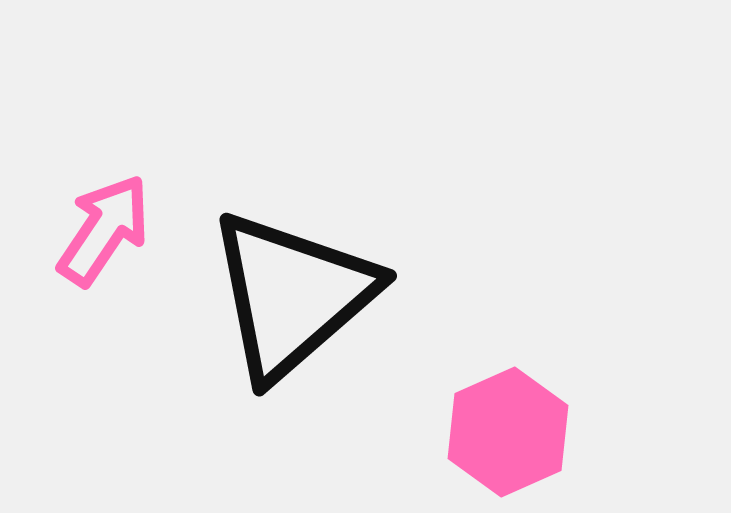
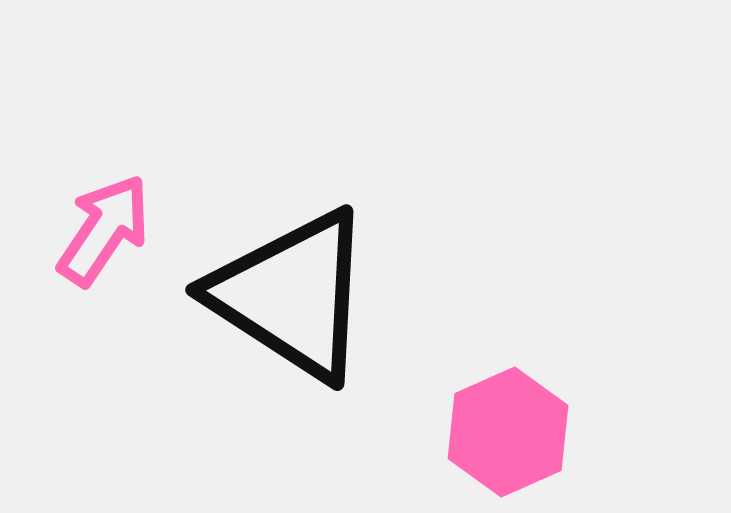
black triangle: rotated 46 degrees counterclockwise
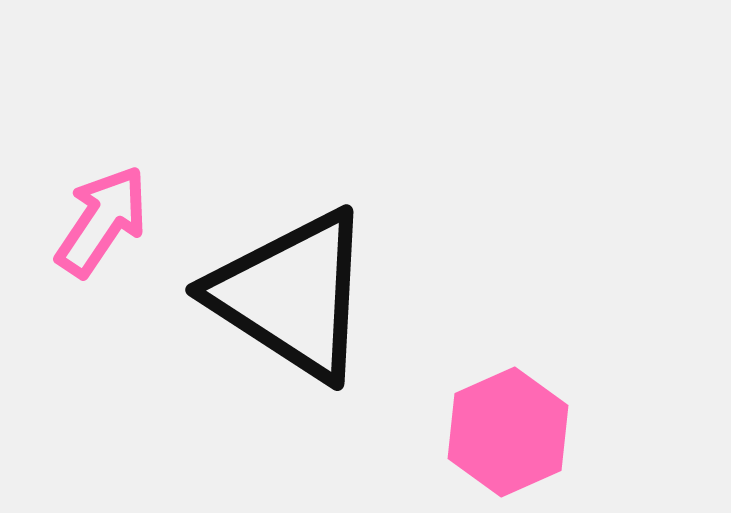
pink arrow: moved 2 px left, 9 px up
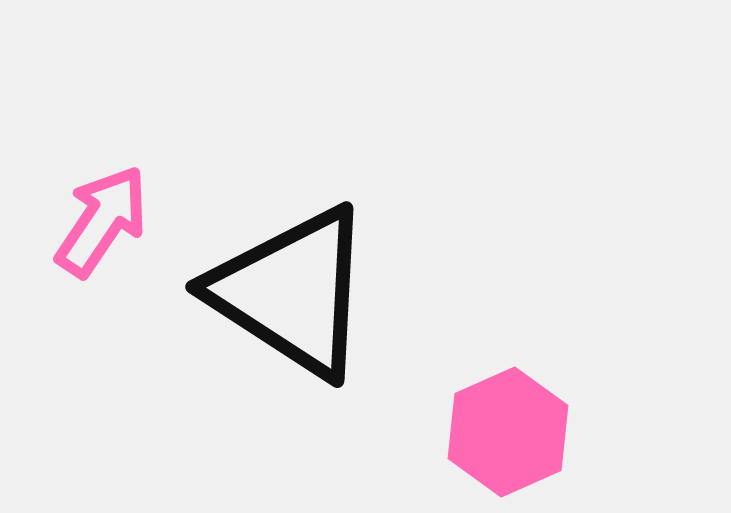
black triangle: moved 3 px up
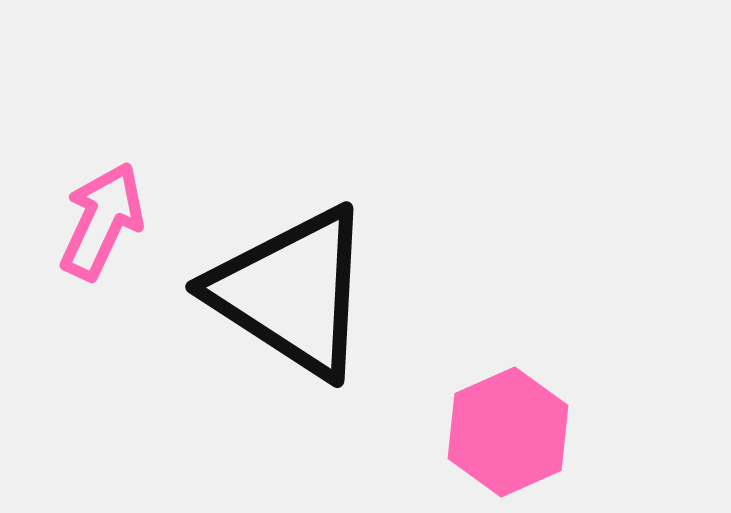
pink arrow: rotated 9 degrees counterclockwise
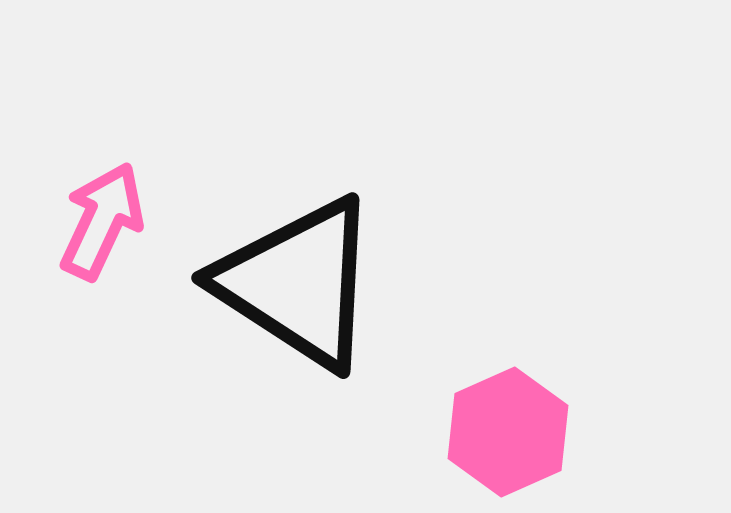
black triangle: moved 6 px right, 9 px up
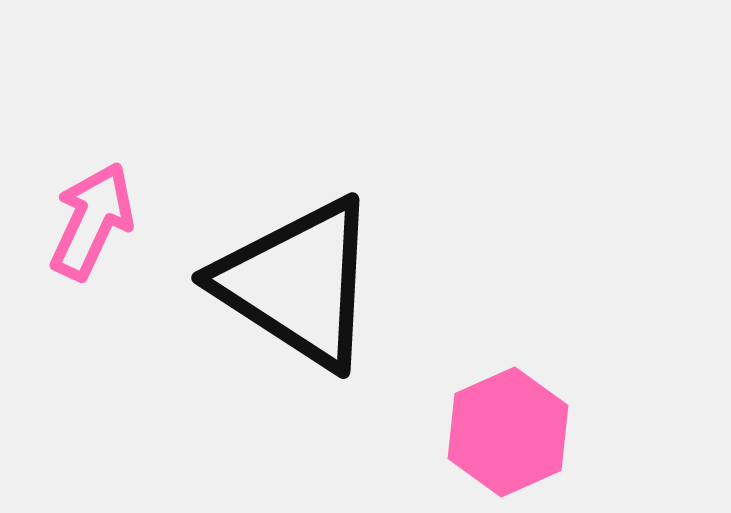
pink arrow: moved 10 px left
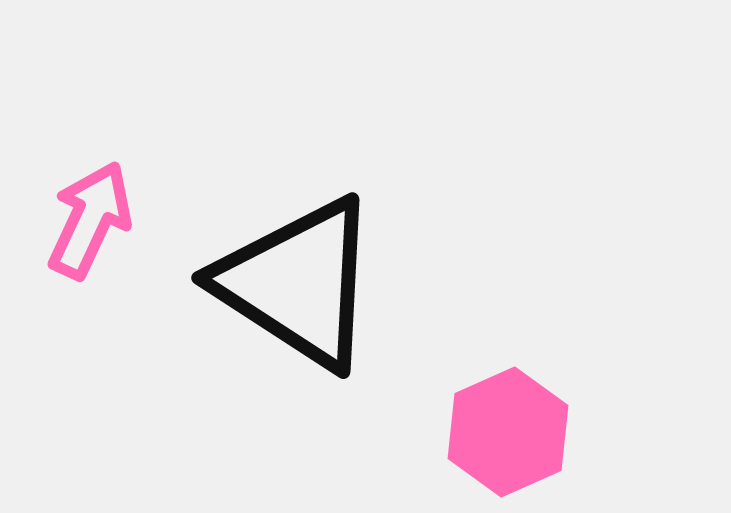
pink arrow: moved 2 px left, 1 px up
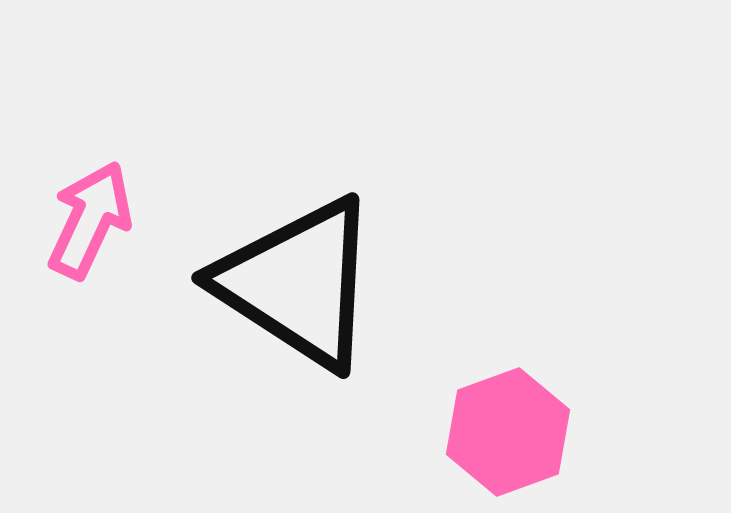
pink hexagon: rotated 4 degrees clockwise
